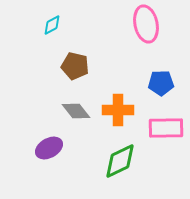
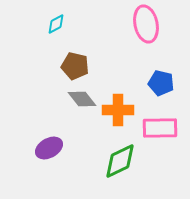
cyan diamond: moved 4 px right, 1 px up
blue pentagon: rotated 15 degrees clockwise
gray diamond: moved 6 px right, 12 px up
pink rectangle: moved 6 px left
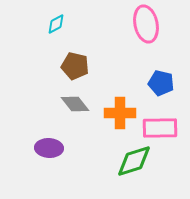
gray diamond: moved 7 px left, 5 px down
orange cross: moved 2 px right, 3 px down
purple ellipse: rotated 32 degrees clockwise
green diamond: moved 14 px right; rotated 9 degrees clockwise
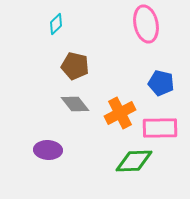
cyan diamond: rotated 15 degrees counterclockwise
orange cross: rotated 28 degrees counterclockwise
purple ellipse: moved 1 px left, 2 px down
green diamond: rotated 15 degrees clockwise
